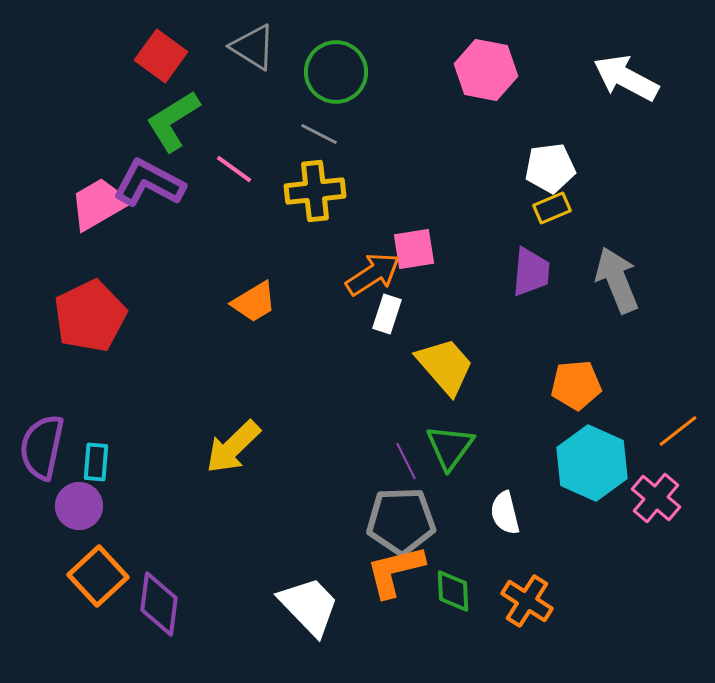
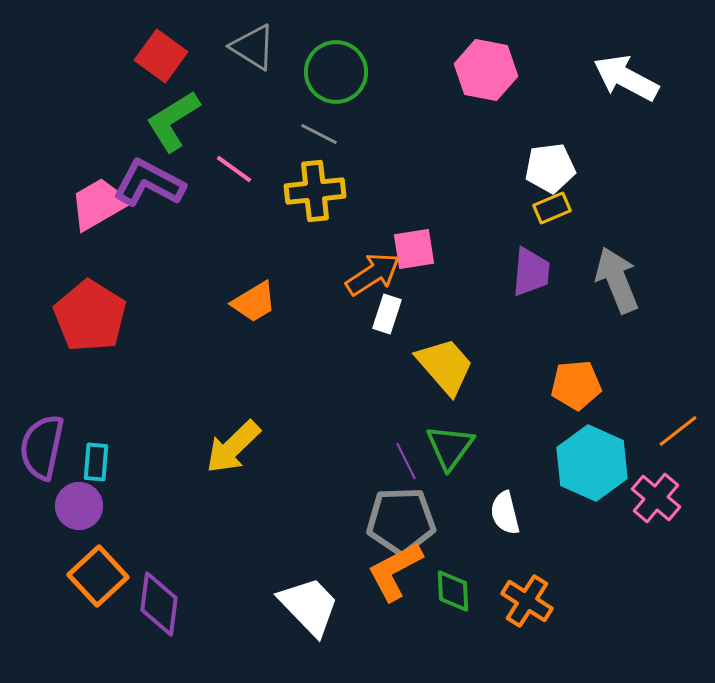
red pentagon: rotated 14 degrees counterclockwise
orange L-shape: rotated 14 degrees counterclockwise
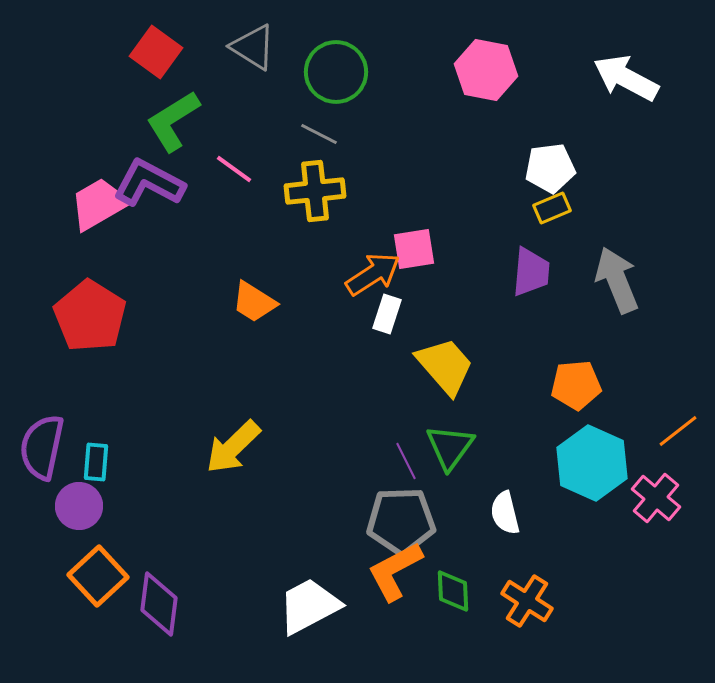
red square: moved 5 px left, 4 px up
orange trapezoid: rotated 63 degrees clockwise
white trapezoid: rotated 74 degrees counterclockwise
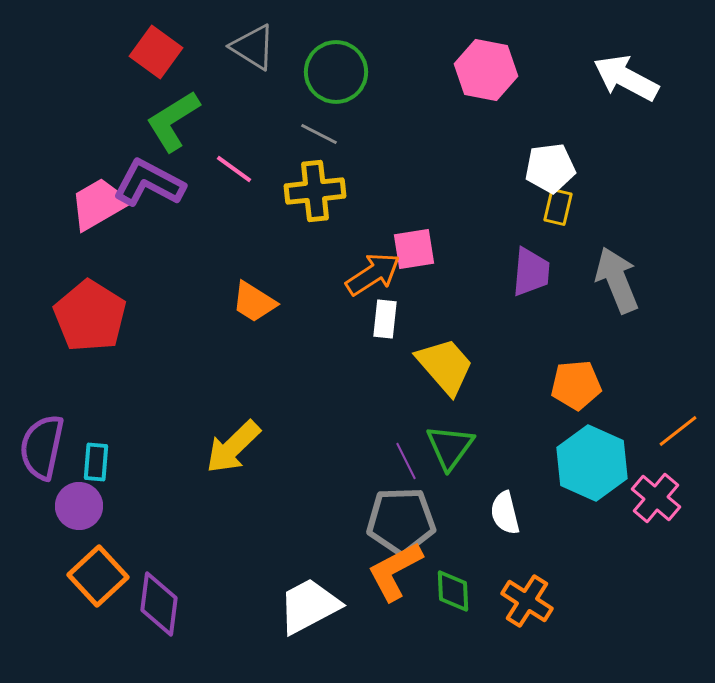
yellow rectangle: moved 6 px right, 1 px up; rotated 54 degrees counterclockwise
white rectangle: moved 2 px left, 5 px down; rotated 12 degrees counterclockwise
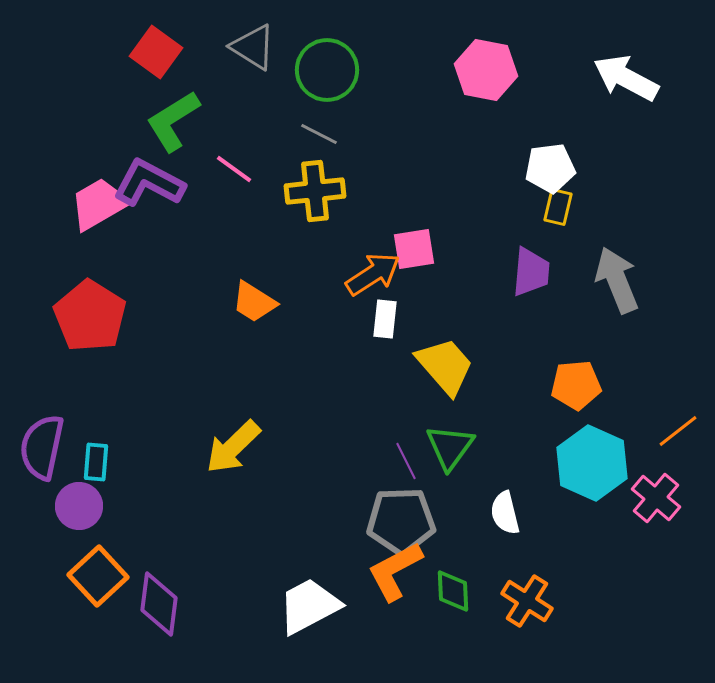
green circle: moved 9 px left, 2 px up
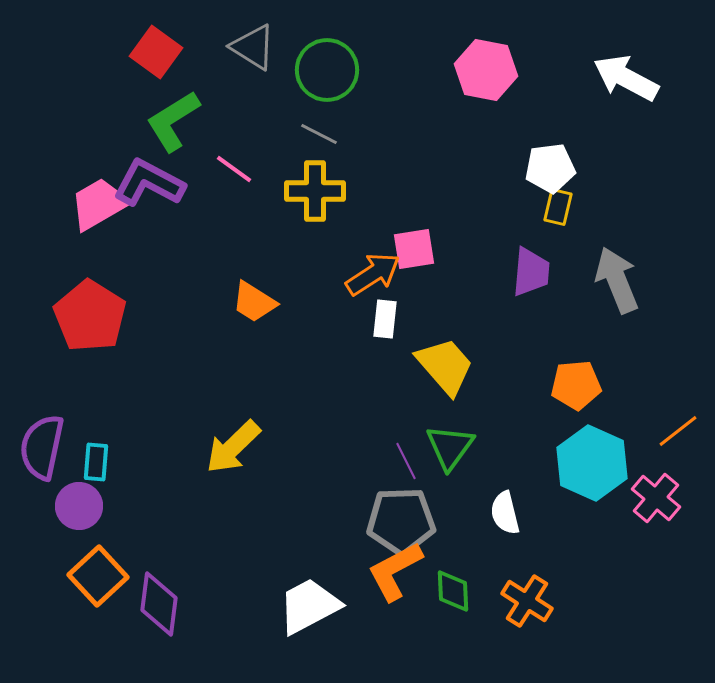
yellow cross: rotated 6 degrees clockwise
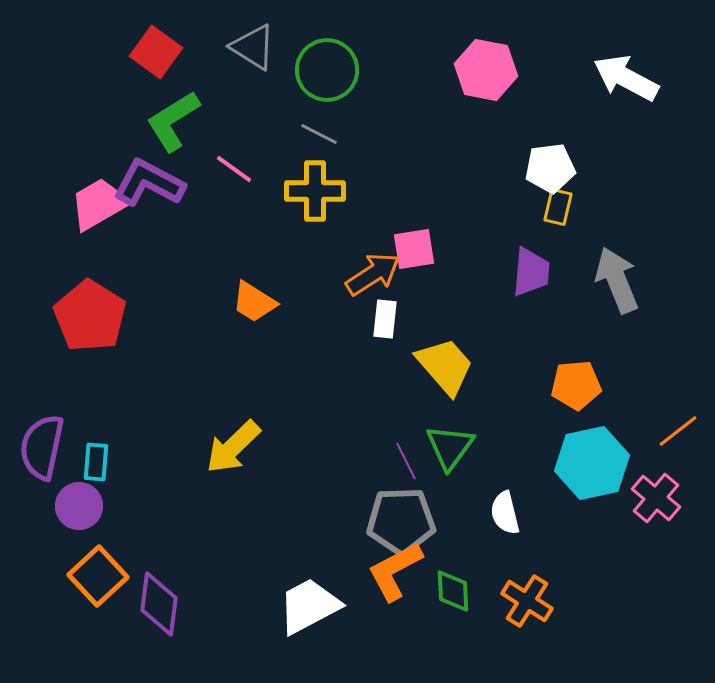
cyan hexagon: rotated 24 degrees clockwise
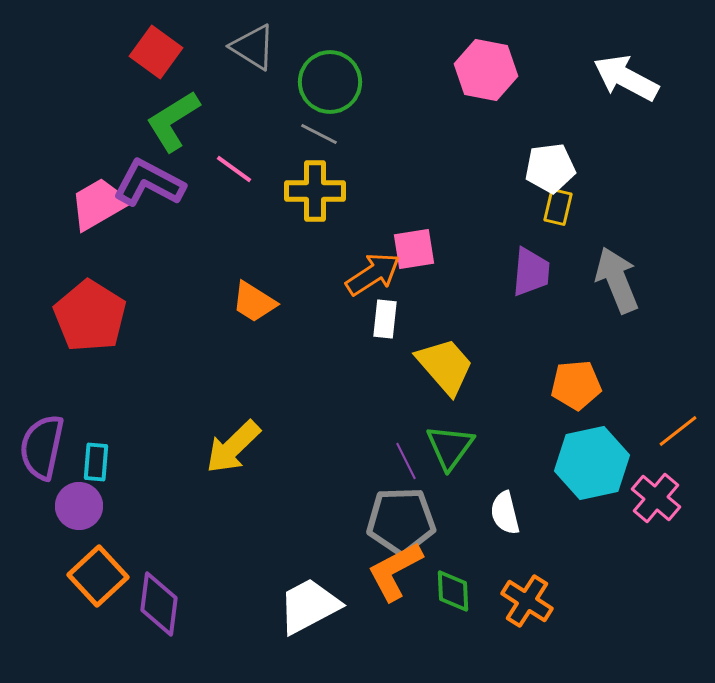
green circle: moved 3 px right, 12 px down
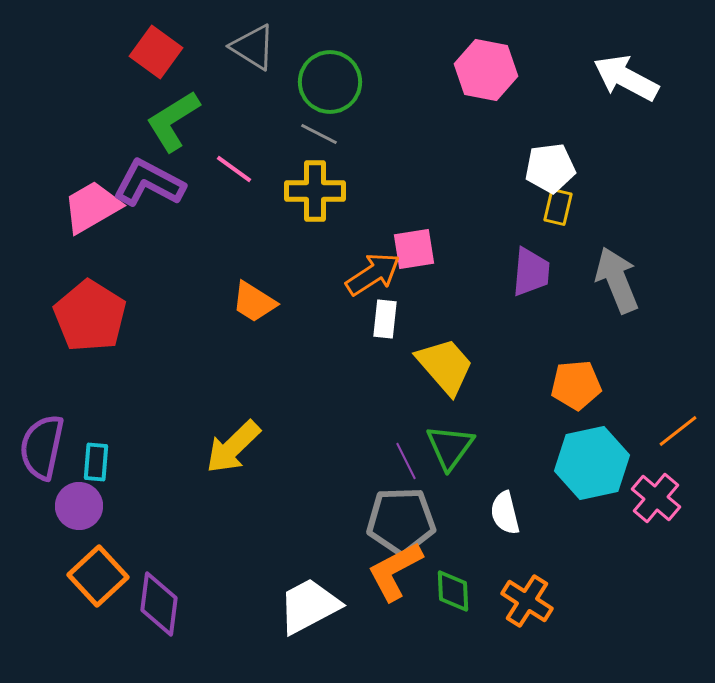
pink trapezoid: moved 7 px left, 3 px down
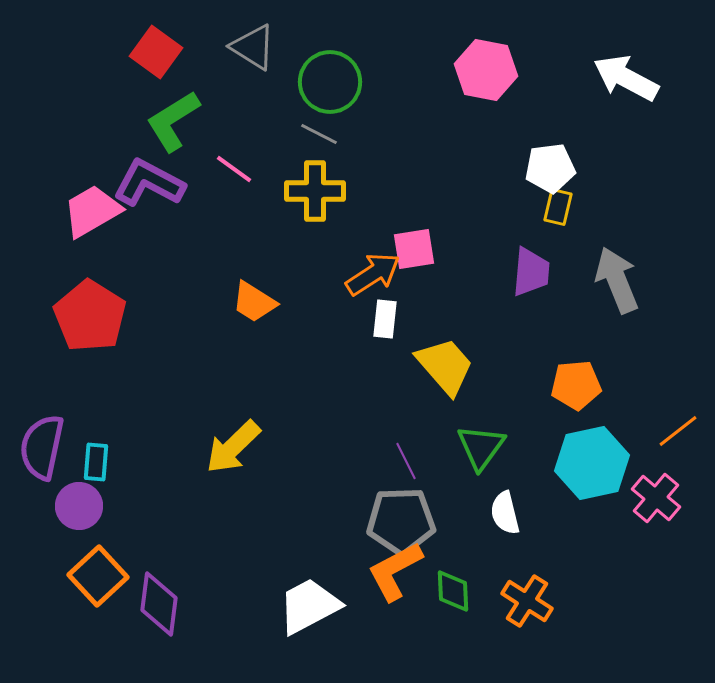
pink trapezoid: moved 4 px down
green triangle: moved 31 px right
